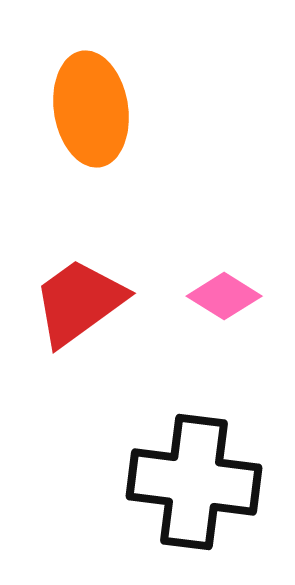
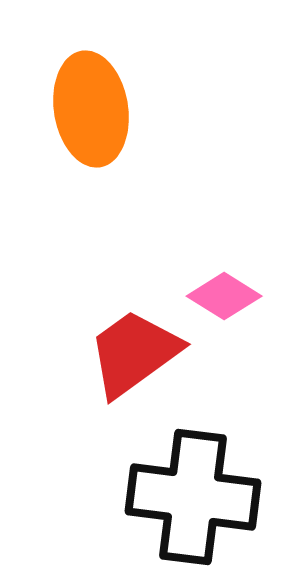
red trapezoid: moved 55 px right, 51 px down
black cross: moved 1 px left, 15 px down
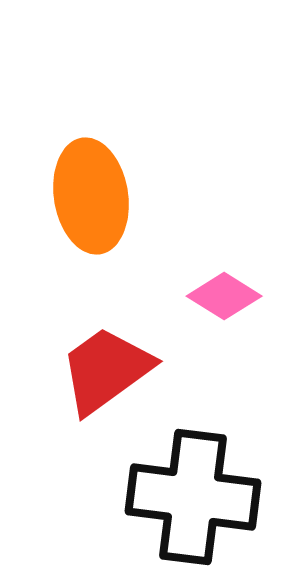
orange ellipse: moved 87 px down
red trapezoid: moved 28 px left, 17 px down
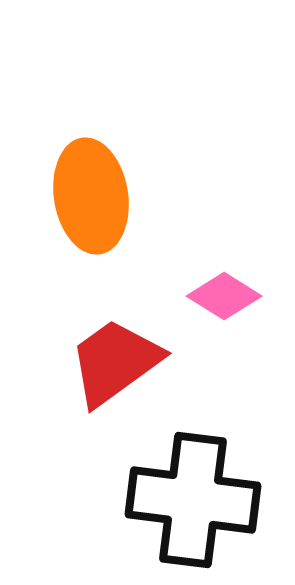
red trapezoid: moved 9 px right, 8 px up
black cross: moved 3 px down
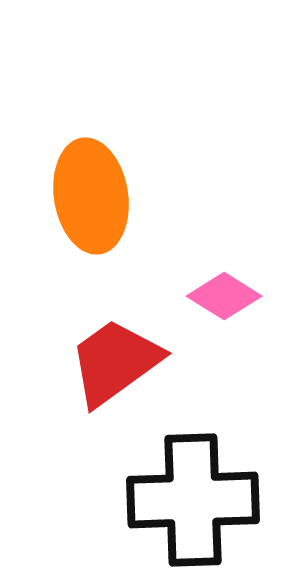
black cross: rotated 9 degrees counterclockwise
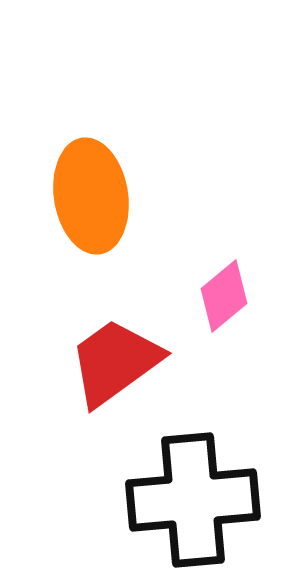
pink diamond: rotated 72 degrees counterclockwise
black cross: rotated 3 degrees counterclockwise
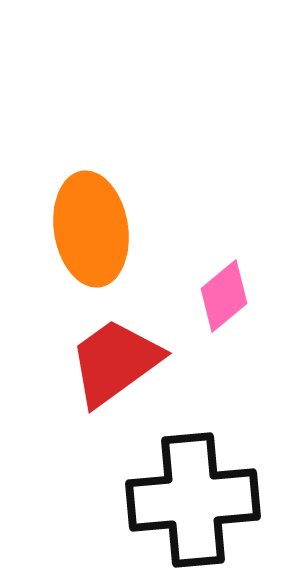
orange ellipse: moved 33 px down
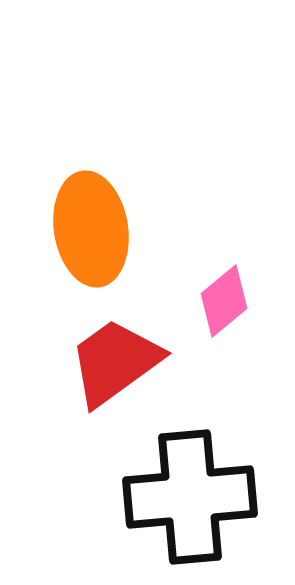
pink diamond: moved 5 px down
black cross: moved 3 px left, 3 px up
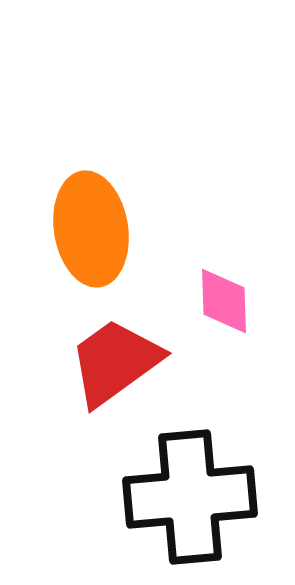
pink diamond: rotated 52 degrees counterclockwise
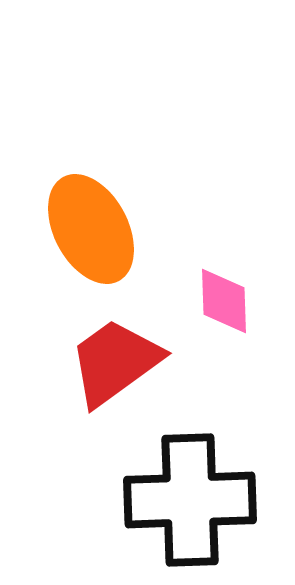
orange ellipse: rotated 19 degrees counterclockwise
black cross: moved 3 px down; rotated 3 degrees clockwise
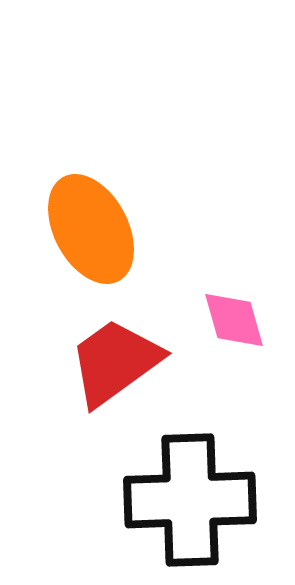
pink diamond: moved 10 px right, 19 px down; rotated 14 degrees counterclockwise
